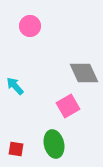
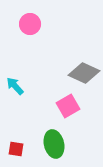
pink circle: moved 2 px up
gray diamond: rotated 40 degrees counterclockwise
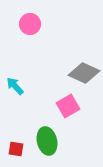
green ellipse: moved 7 px left, 3 px up
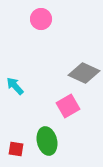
pink circle: moved 11 px right, 5 px up
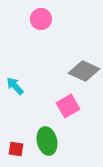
gray diamond: moved 2 px up
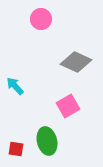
gray diamond: moved 8 px left, 9 px up
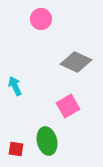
cyan arrow: rotated 18 degrees clockwise
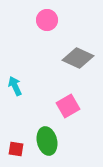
pink circle: moved 6 px right, 1 px down
gray diamond: moved 2 px right, 4 px up
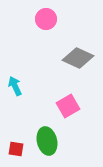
pink circle: moved 1 px left, 1 px up
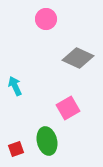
pink square: moved 2 px down
red square: rotated 28 degrees counterclockwise
